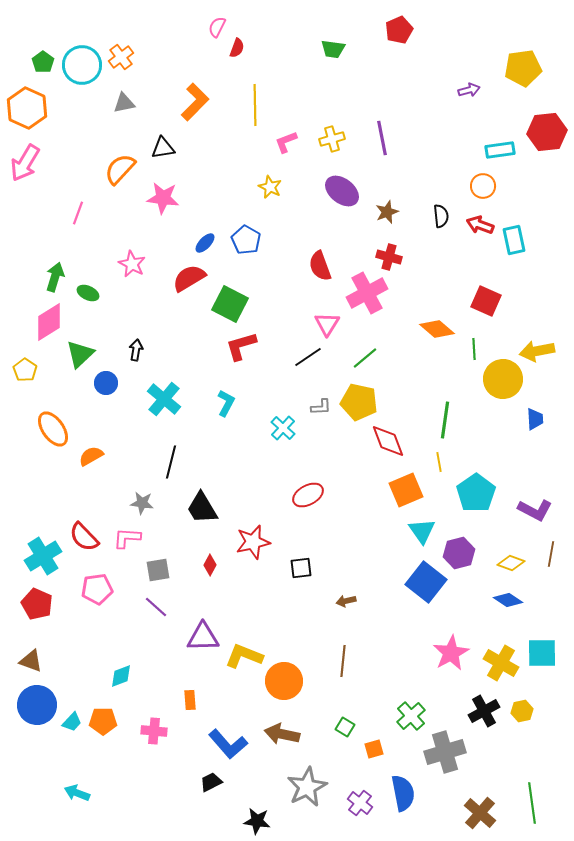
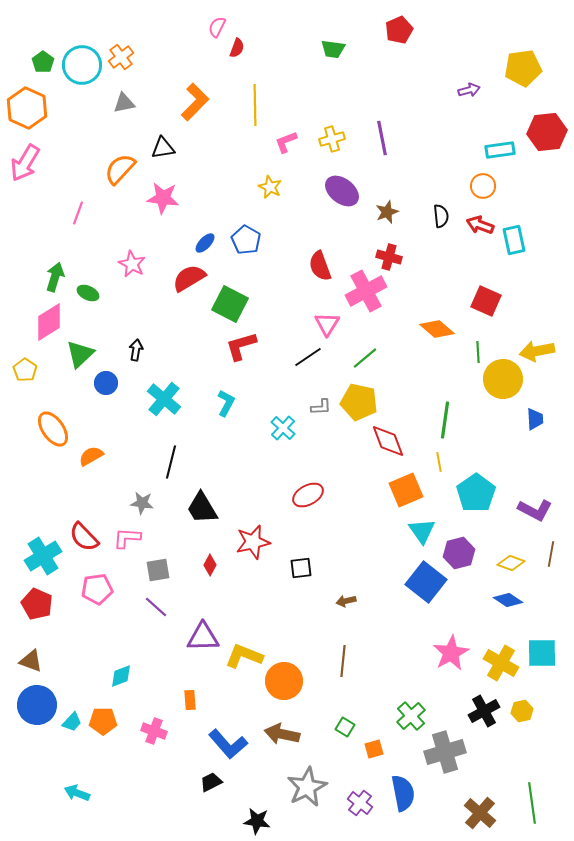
pink cross at (367, 293): moved 1 px left, 2 px up
green line at (474, 349): moved 4 px right, 3 px down
pink cross at (154, 731): rotated 15 degrees clockwise
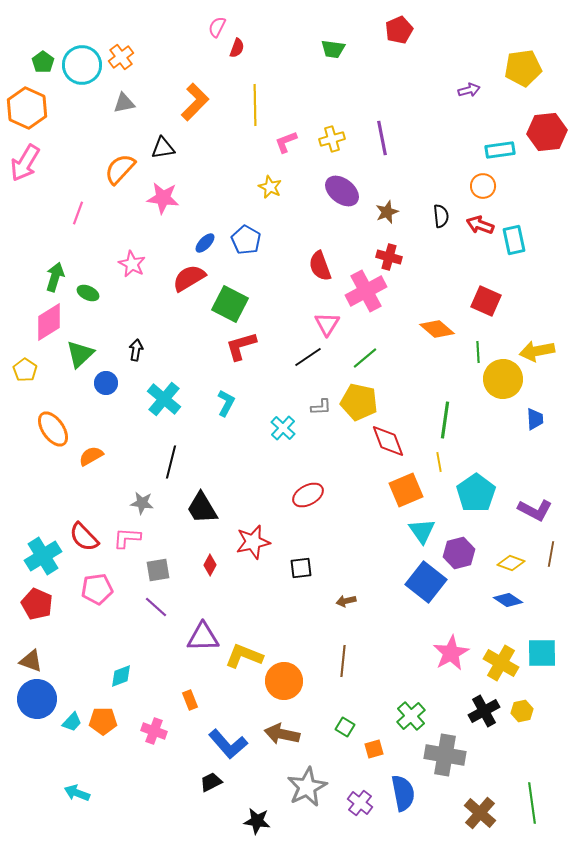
orange rectangle at (190, 700): rotated 18 degrees counterclockwise
blue circle at (37, 705): moved 6 px up
gray cross at (445, 752): moved 3 px down; rotated 27 degrees clockwise
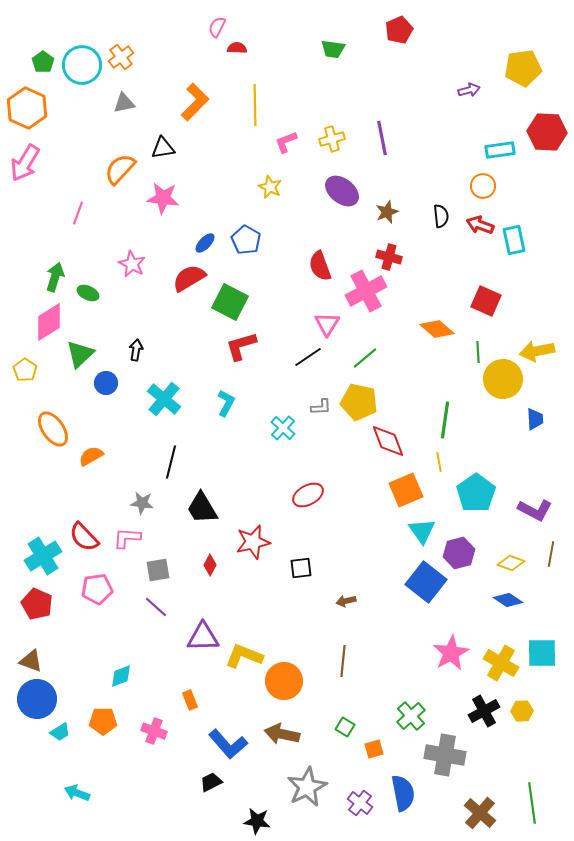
red semicircle at (237, 48): rotated 108 degrees counterclockwise
red hexagon at (547, 132): rotated 9 degrees clockwise
green square at (230, 304): moved 2 px up
yellow hexagon at (522, 711): rotated 10 degrees clockwise
cyan trapezoid at (72, 722): moved 12 px left, 10 px down; rotated 15 degrees clockwise
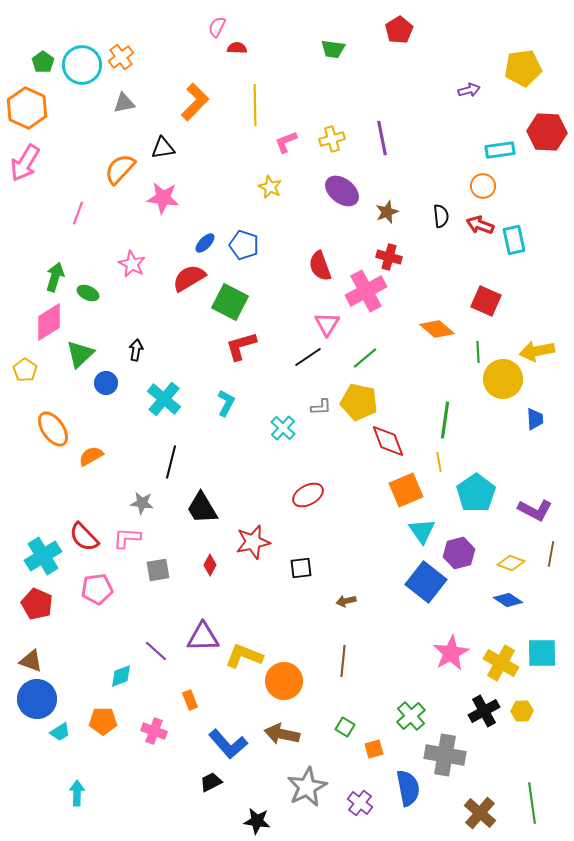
red pentagon at (399, 30): rotated 8 degrees counterclockwise
blue pentagon at (246, 240): moved 2 px left, 5 px down; rotated 12 degrees counterclockwise
purple line at (156, 607): moved 44 px down
cyan arrow at (77, 793): rotated 70 degrees clockwise
blue semicircle at (403, 793): moved 5 px right, 5 px up
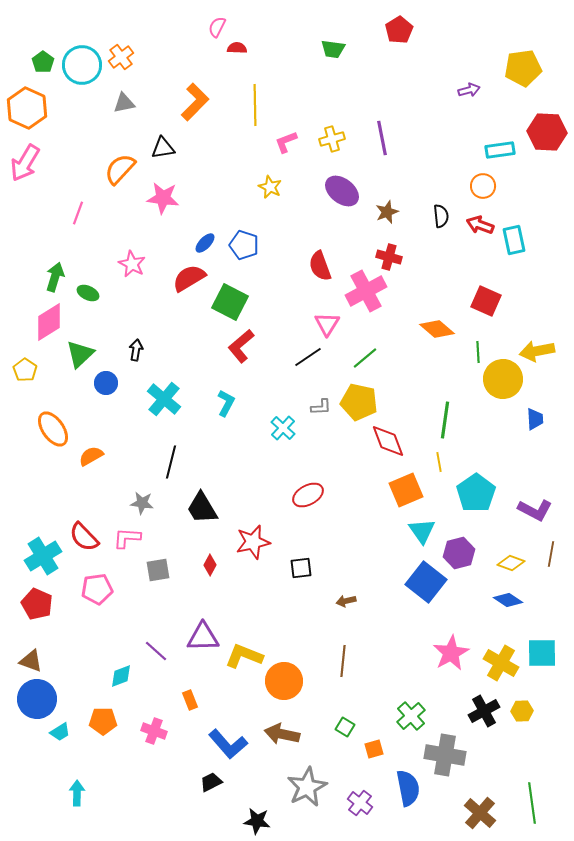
red L-shape at (241, 346): rotated 24 degrees counterclockwise
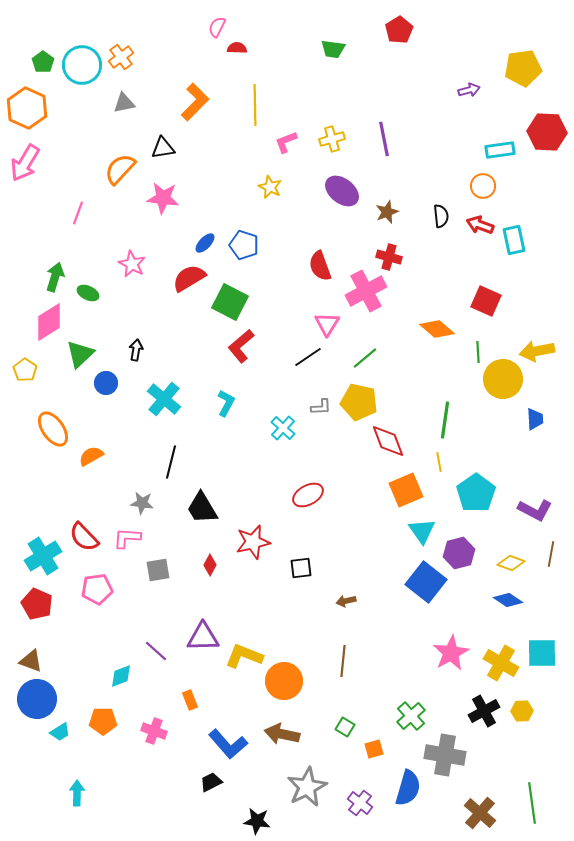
purple line at (382, 138): moved 2 px right, 1 px down
blue semicircle at (408, 788): rotated 27 degrees clockwise
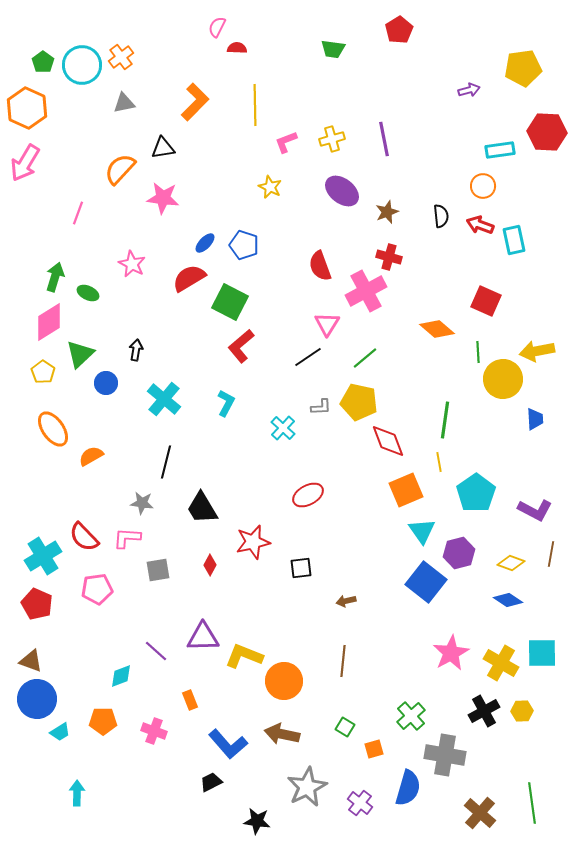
yellow pentagon at (25, 370): moved 18 px right, 2 px down
black line at (171, 462): moved 5 px left
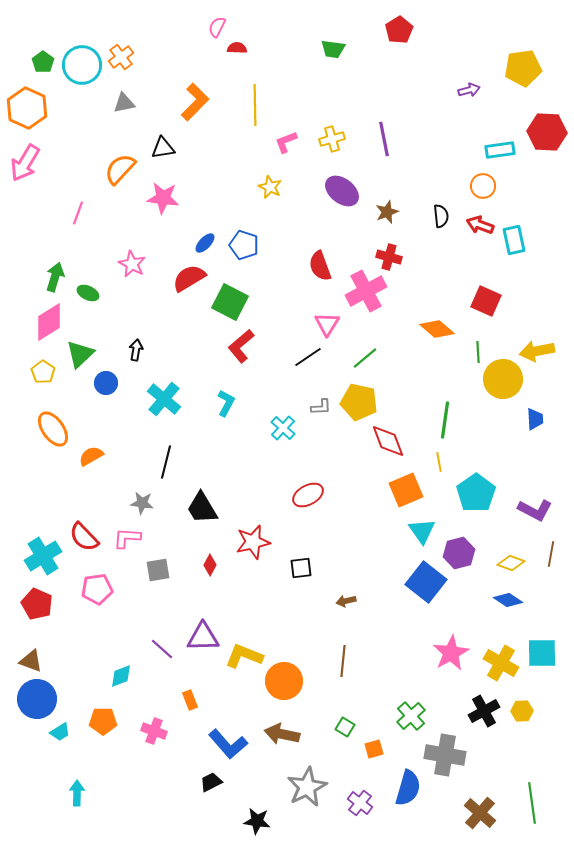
purple line at (156, 651): moved 6 px right, 2 px up
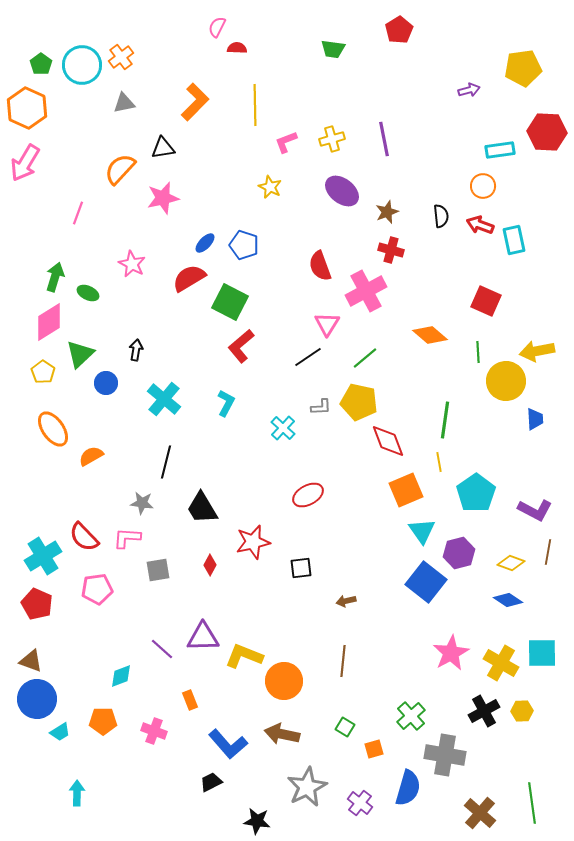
green pentagon at (43, 62): moved 2 px left, 2 px down
pink star at (163, 198): rotated 20 degrees counterclockwise
red cross at (389, 257): moved 2 px right, 7 px up
orange diamond at (437, 329): moved 7 px left, 6 px down
yellow circle at (503, 379): moved 3 px right, 2 px down
brown line at (551, 554): moved 3 px left, 2 px up
